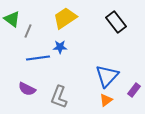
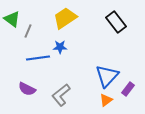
purple rectangle: moved 6 px left, 1 px up
gray L-shape: moved 2 px right, 2 px up; rotated 30 degrees clockwise
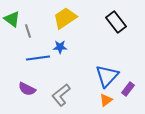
gray line: rotated 40 degrees counterclockwise
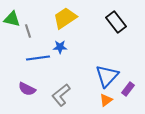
green triangle: rotated 24 degrees counterclockwise
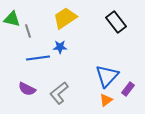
gray L-shape: moved 2 px left, 2 px up
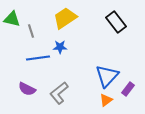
gray line: moved 3 px right
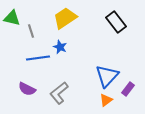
green triangle: moved 1 px up
blue star: rotated 24 degrees clockwise
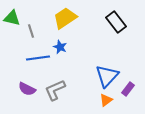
gray L-shape: moved 4 px left, 3 px up; rotated 15 degrees clockwise
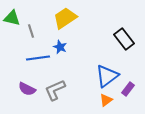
black rectangle: moved 8 px right, 17 px down
blue triangle: rotated 10 degrees clockwise
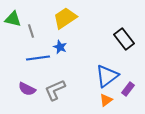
green triangle: moved 1 px right, 1 px down
